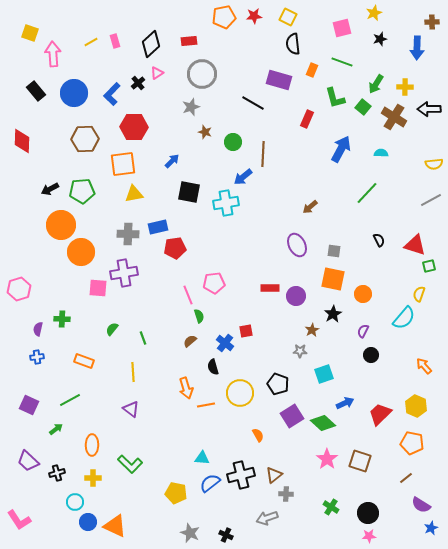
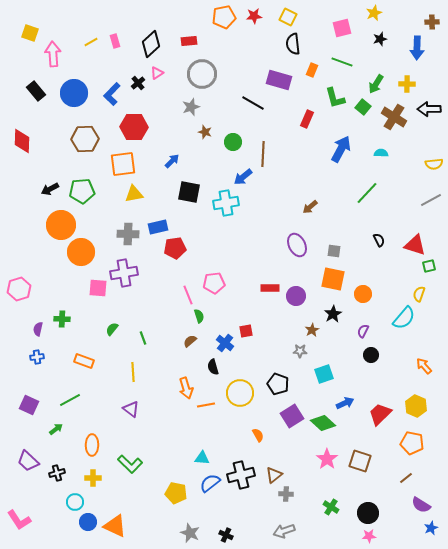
yellow cross at (405, 87): moved 2 px right, 3 px up
gray arrow at (267, 518): moved 17 px right, 13 px down
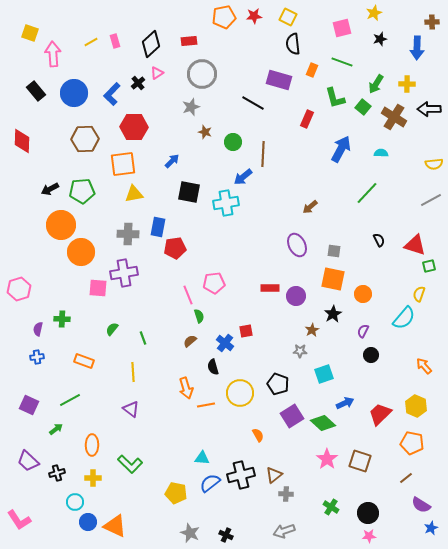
blue rectangle at (158, 227): rotated 66 degrees counterclockwise
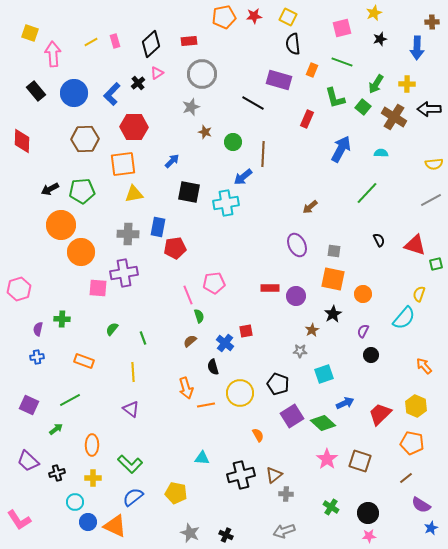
green square at (429, 266): moved 7 px right, 2 px up
blue semicircle at (210, 483): moved 77 px left, 14 px down
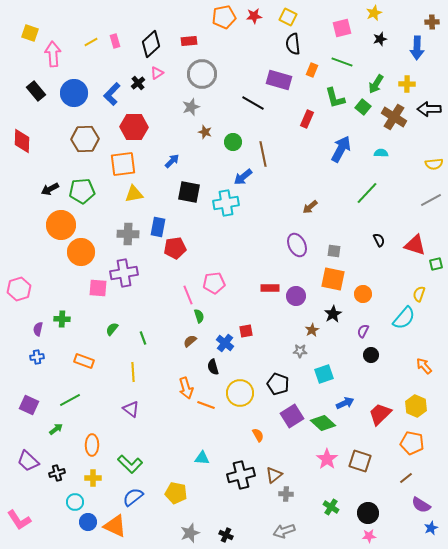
brown line at (263, 154): rotated 15 degrees counterclockwise
orange line at (206, 405): rotated 30 degrees clockwise
gray star at (190, 533): rotated 30 degrees clockwise
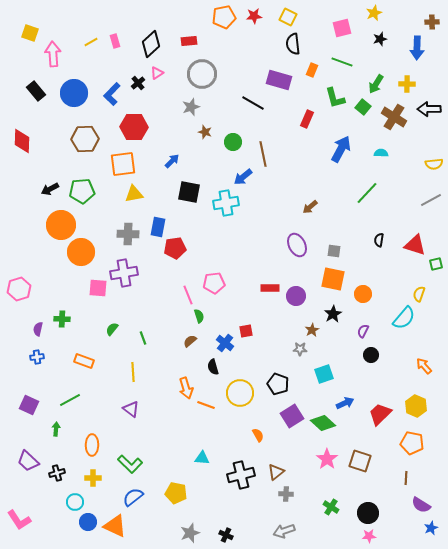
black semicircle at (379, 240): rotated 144 degrees counterclockwise
gray star at (300, 351): moved 2 px up
green arrow at (56, 429): rotated 48 degrees counterclockwise
brown triangle at (274, 475): moved 2 px right, 3 px up
brown line at (406, 478): rotated 48 degrees counterclockwise
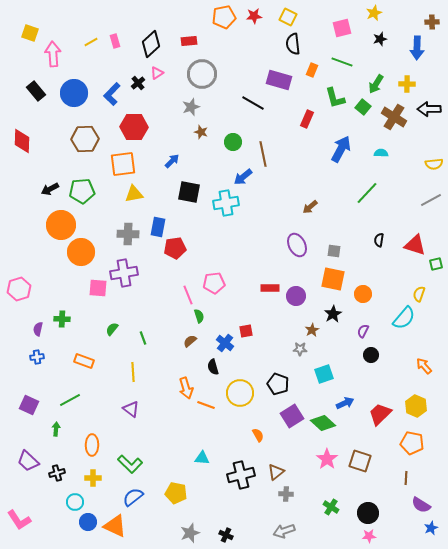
brown star at (205, 132): moved 4 px left
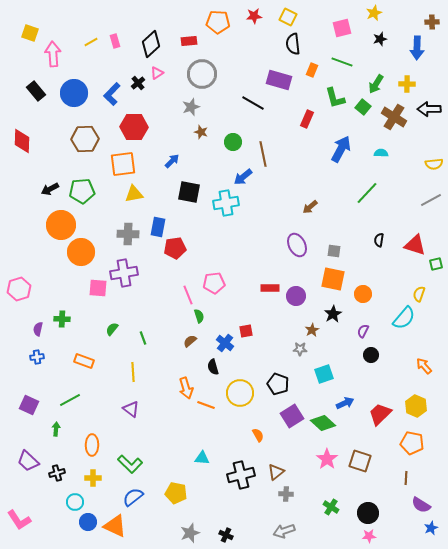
orange pentagon at (224, 17): moved 6 px left, 5 px down; rotated 15 degrees clockwise
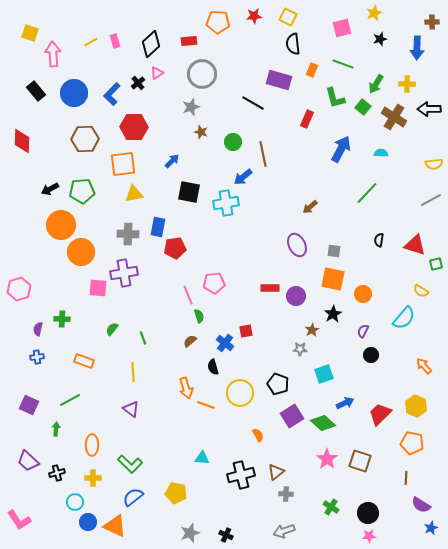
green line at (342, 62): moved 1 px right, 2 px down
yellow semicircle at (419, 294): moved 2 px right, 3 px up; rotated 77 degrees counterclockwise
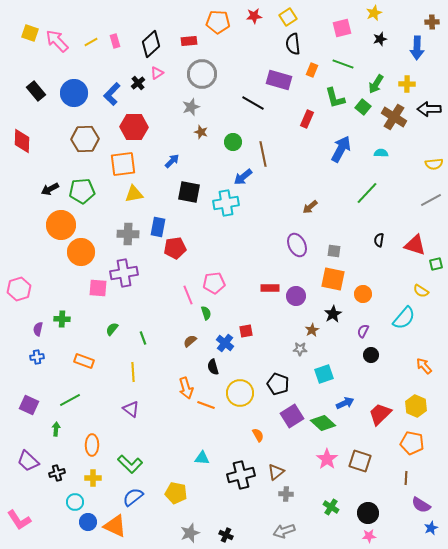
yellow square at (288, 17): rotated 30 degrees clockwise
pink arrow at (53, 54): moved 4 px right, 13 px up; rotated 40 degrees counterclockwise
green semicircle at (199, 316): moved 7 px right, 3 px up
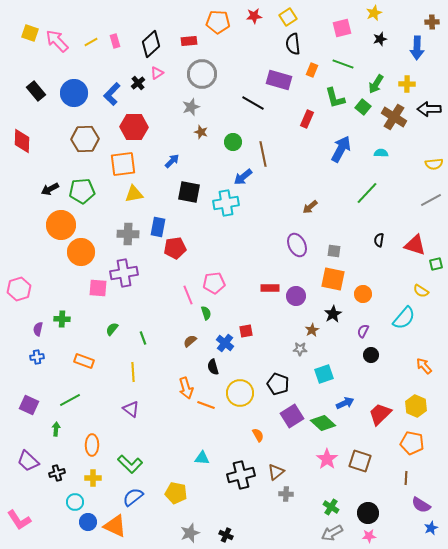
gray arrow at (284, 531): moved 48 px right, 2 px down; rotated 10 degrees counterclockwise
